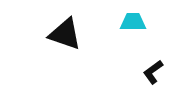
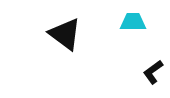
black triangle: rotated 18 degrees clockwise
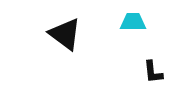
black L-shape: rotated 60 degrees counterclockwise
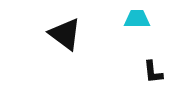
cyan trapezoid: moved 4 px right, 3 px up
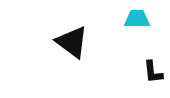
black triangle: moved 7 px right, 8 px down
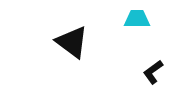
black L-shape: rotated 60 degrees clockwise
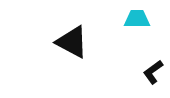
black triangle: rotated 9 degrees counterclockwise
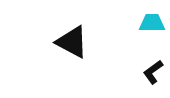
cyan trapezoid: moved 15 px right, 4 px down
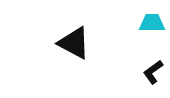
black triangle: moved 2 px right, 1 px down
